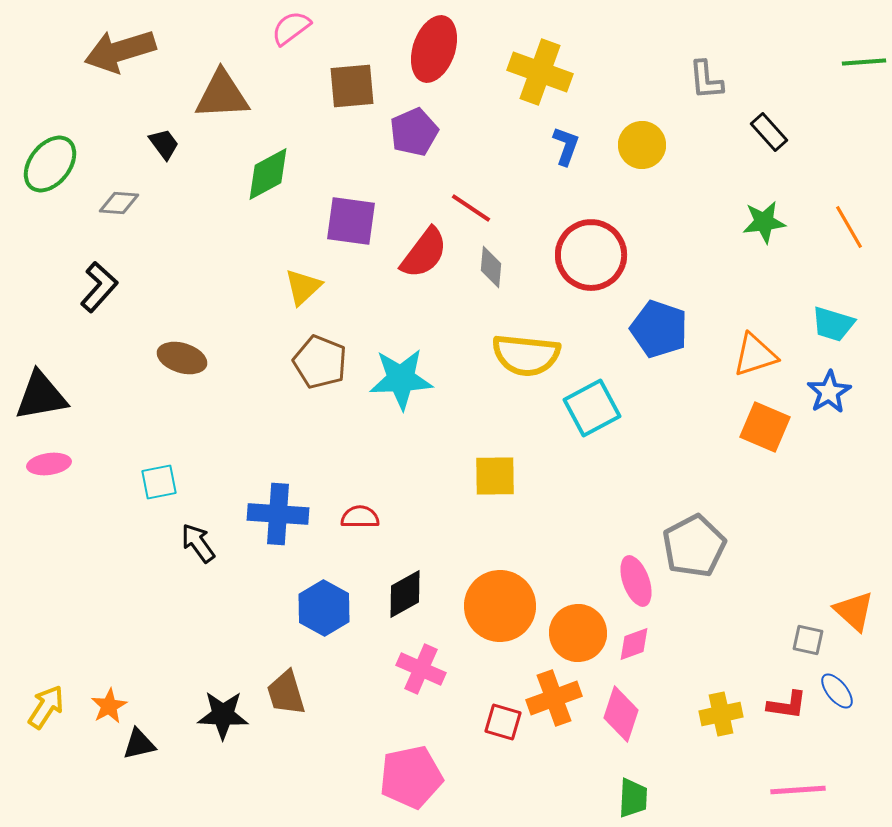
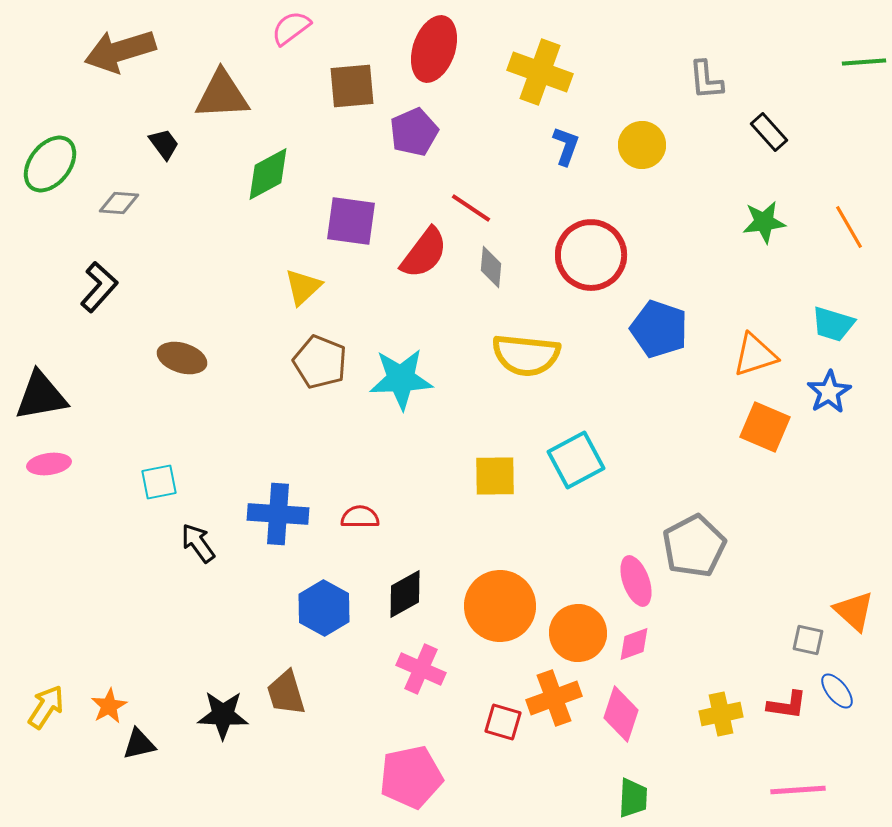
cyan square at (592, 408): moved 16 px left, 52 px down
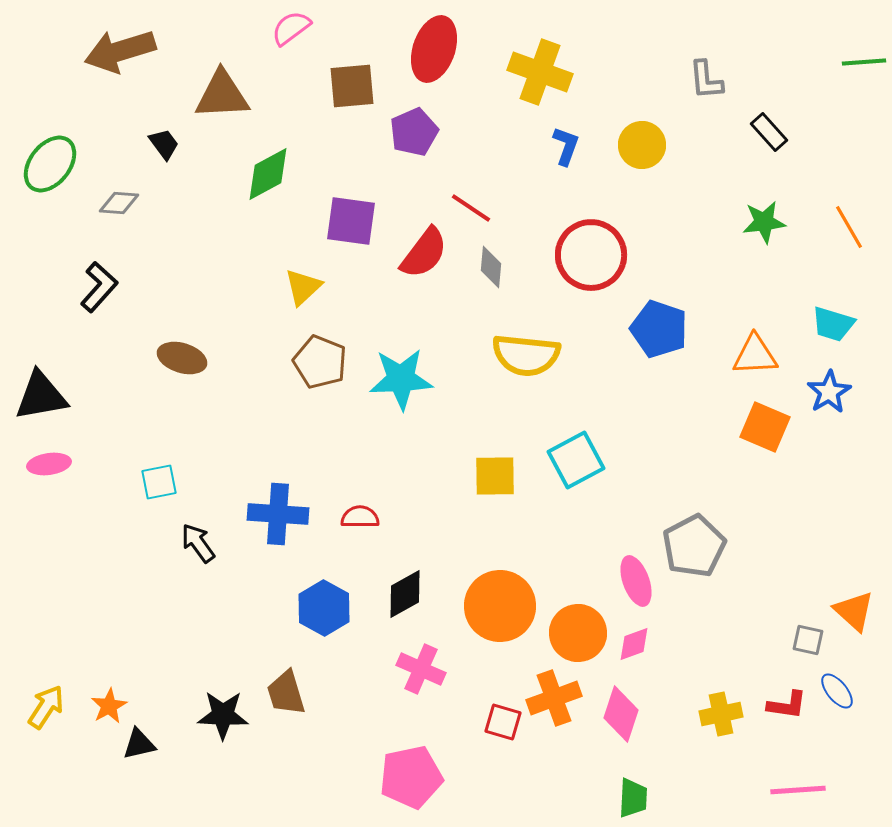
orange triangle at (755, 355): rotated 15 degrees clockwise
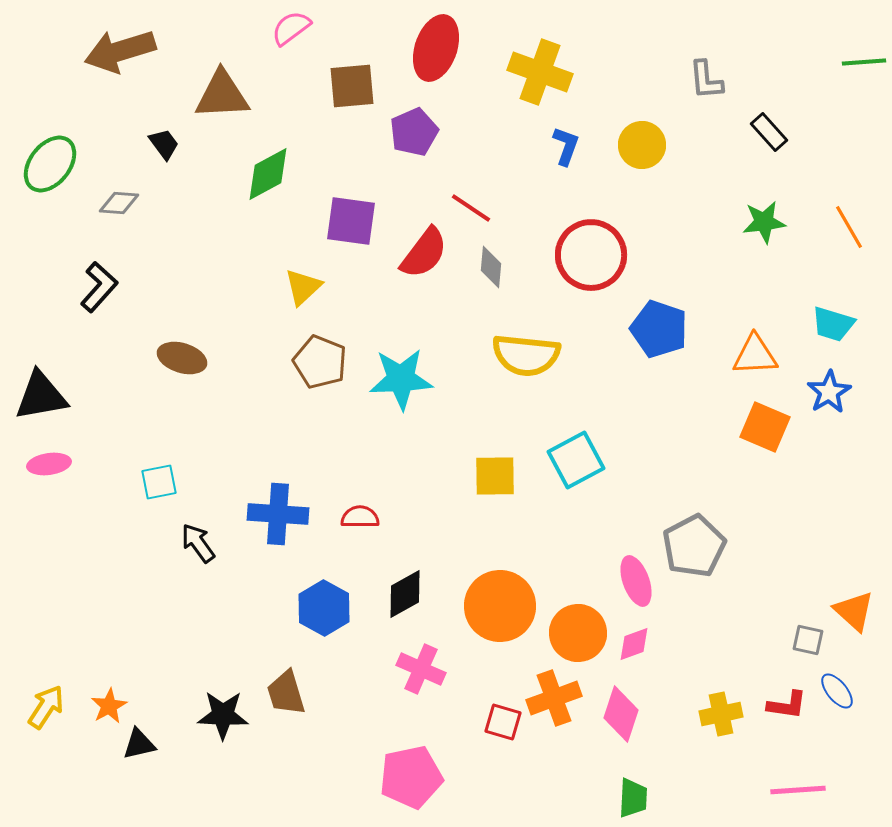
red ellipse at (434, 49): moved 2 px right, 1 px up
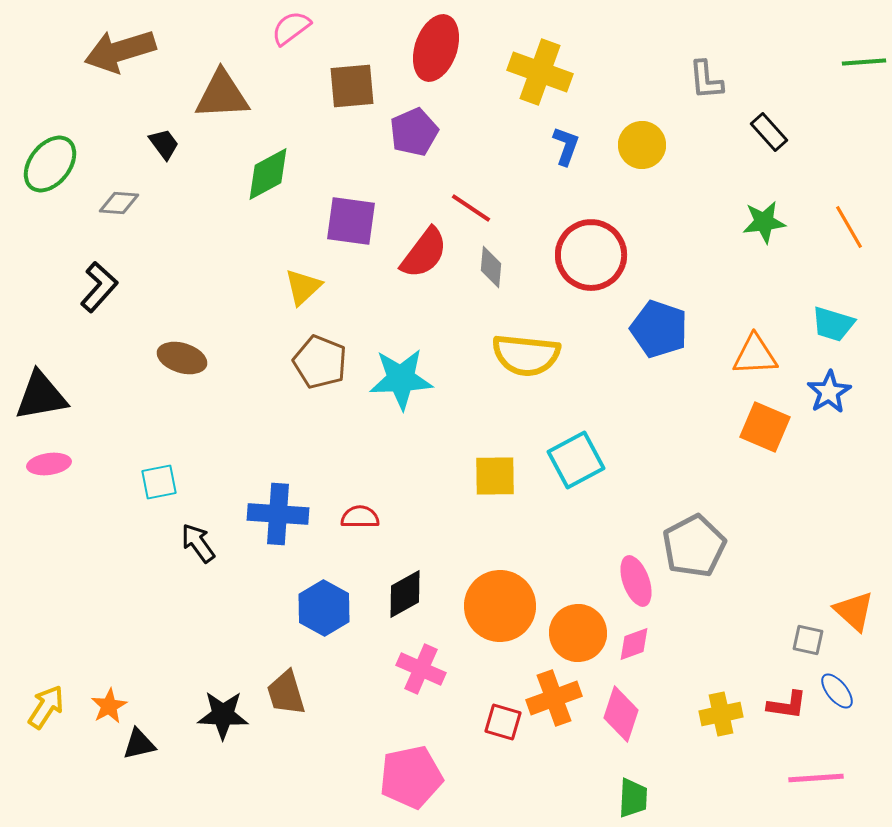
pink line at (798, 790): moved 18 px right, 12 px up
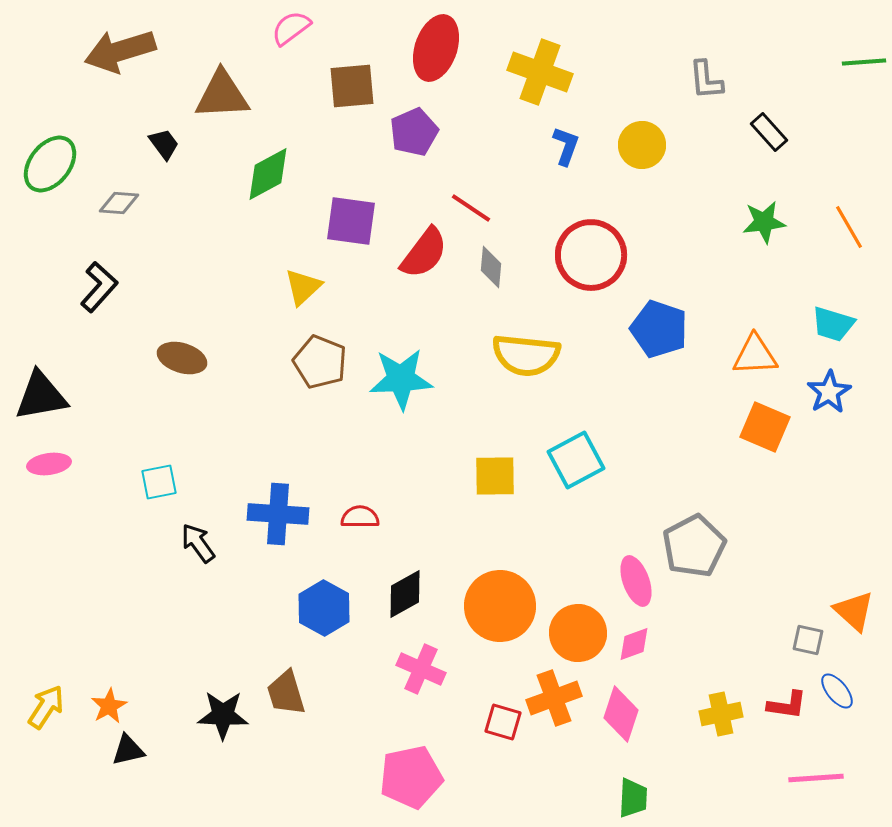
black triangle at (139, 744): moved 11 px left, 6 px down
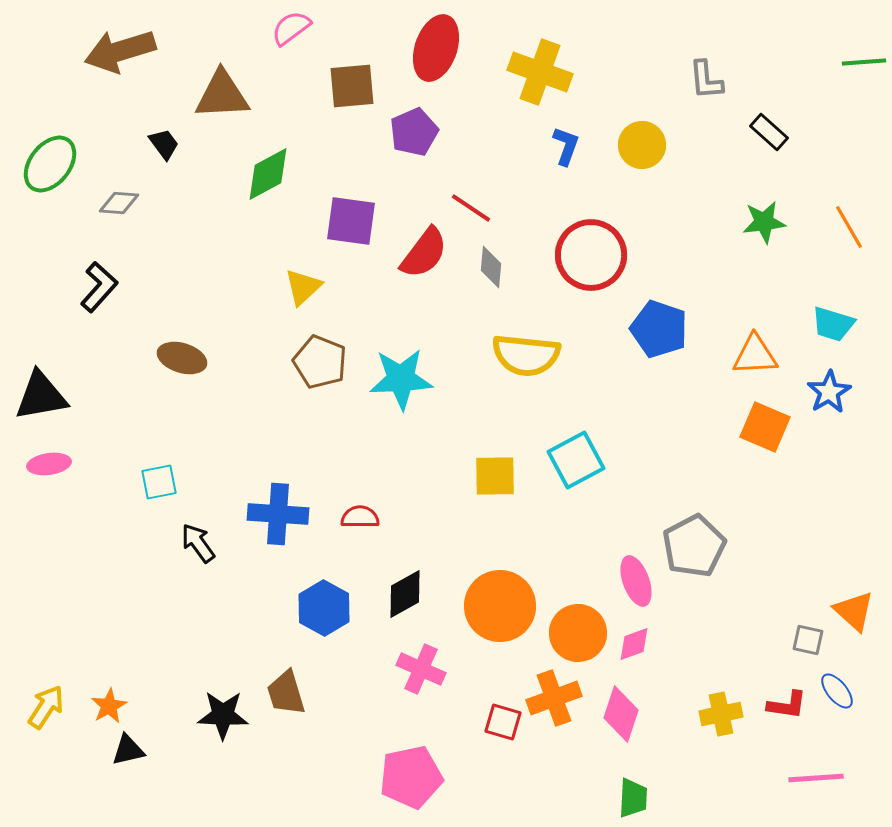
black rectangle at (769, 132): rotated 6 degrees counterclockwise
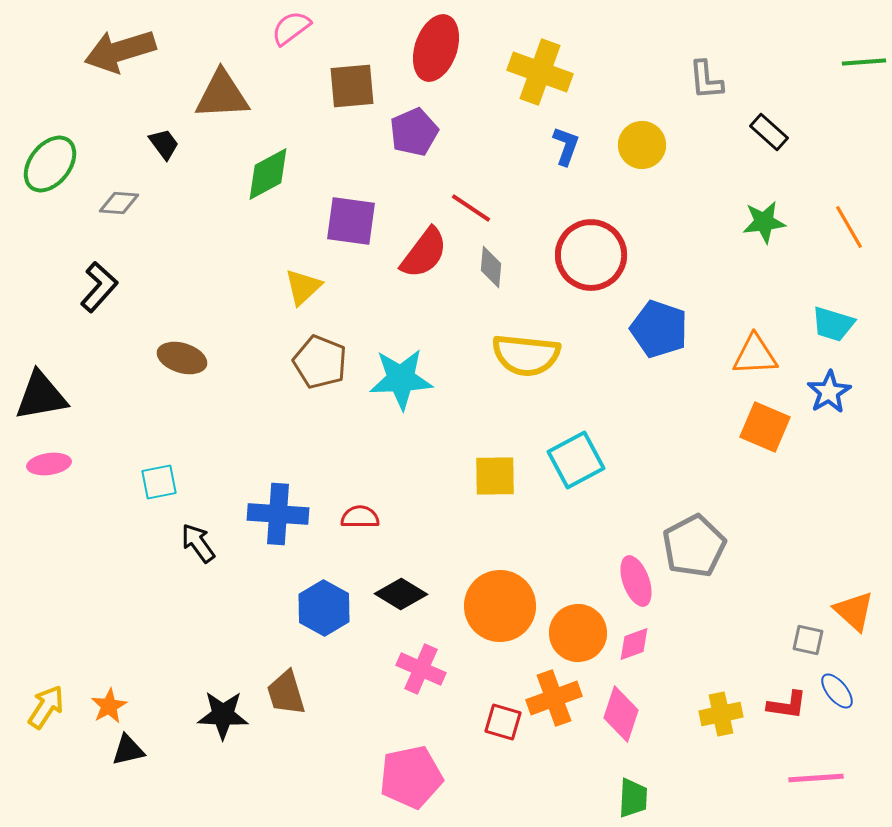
black diamond at (405, 594): moved 4 px left; rotated 60 degrees clockwise
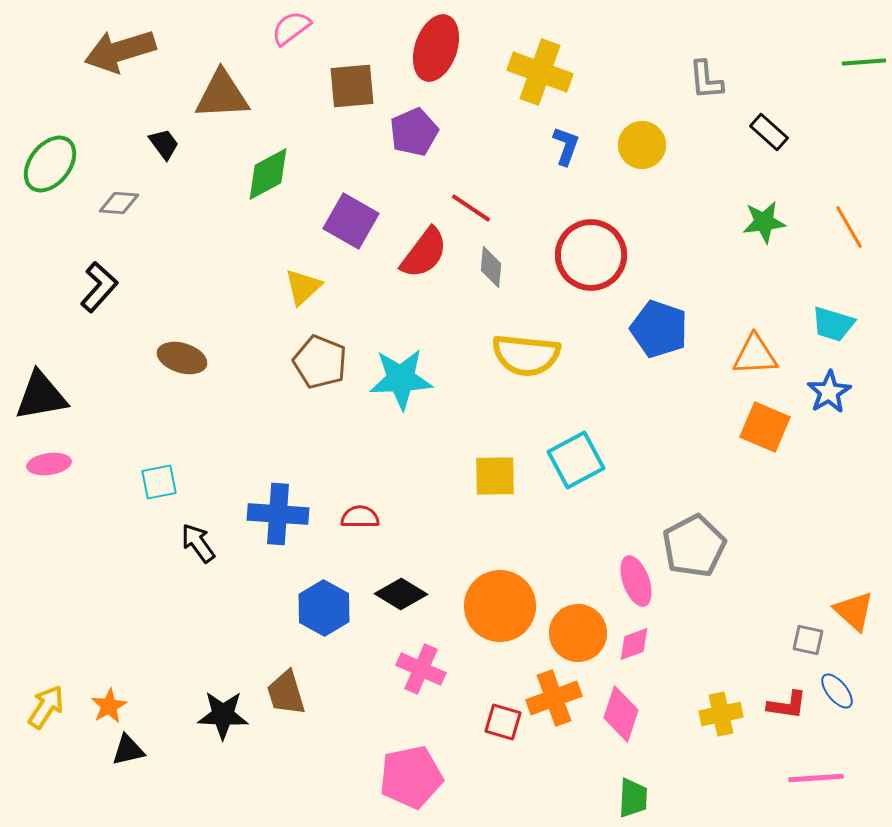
purple square at (351, 221): rotated 22 degrees clockwise
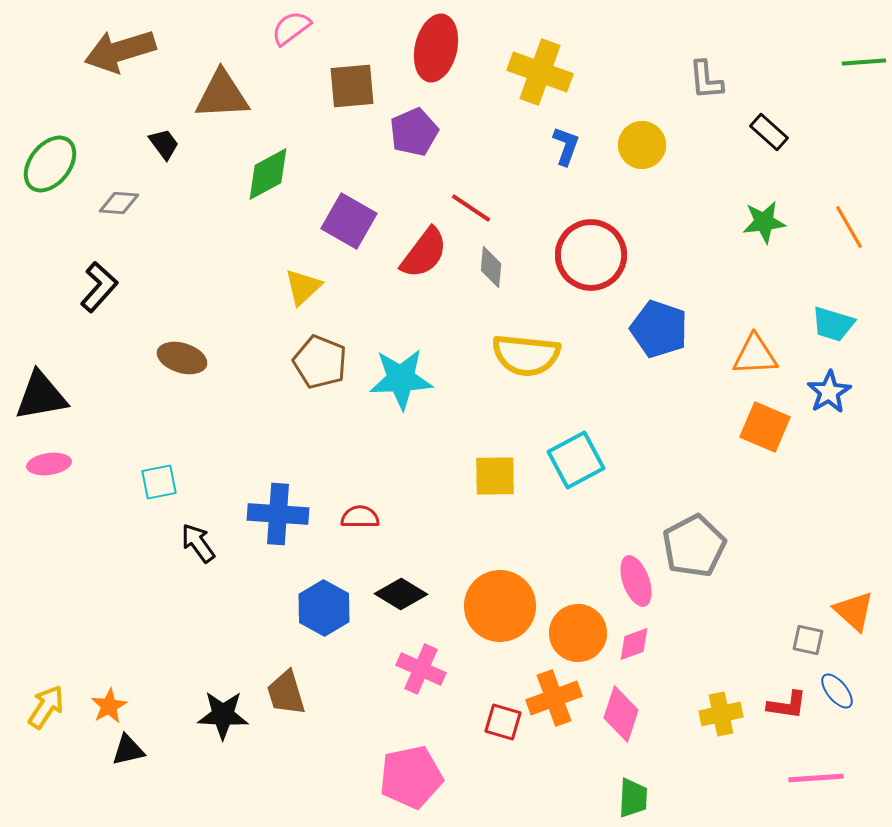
red ellipse at (436, 48): rotated 6 degrees counterclockwise
purple square at (351, 221): moved 2 px left
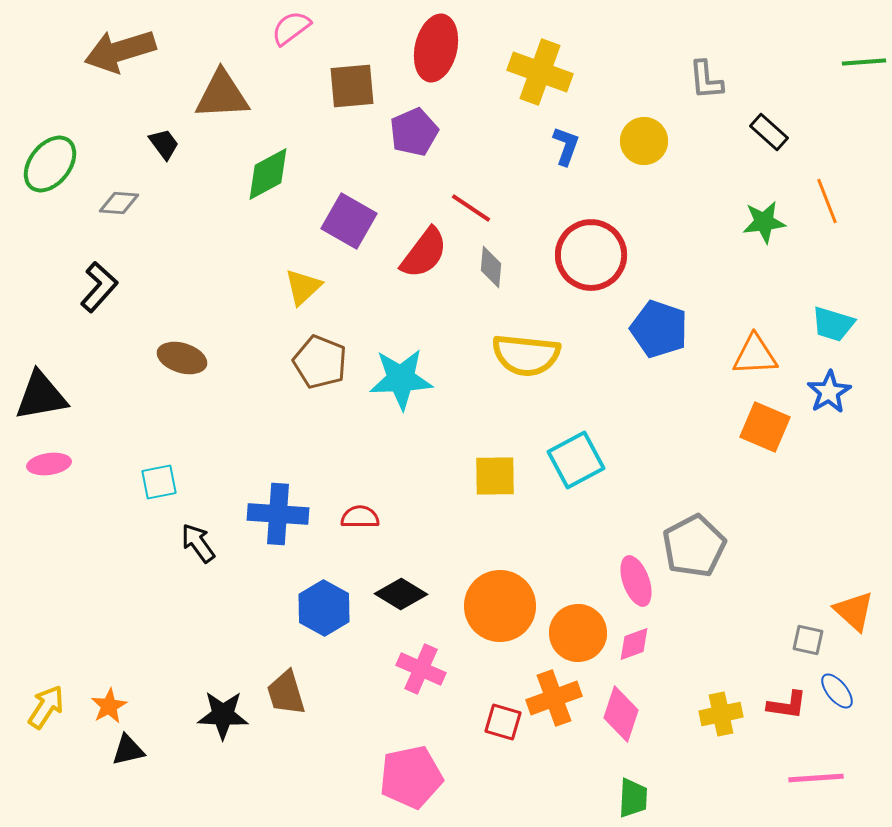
yellow circle at (642, 145): moved 2 px right, 4 px up
orange line at (849, 227): moved 22 px left, 26 px up; rotated 9 degrees clockwise
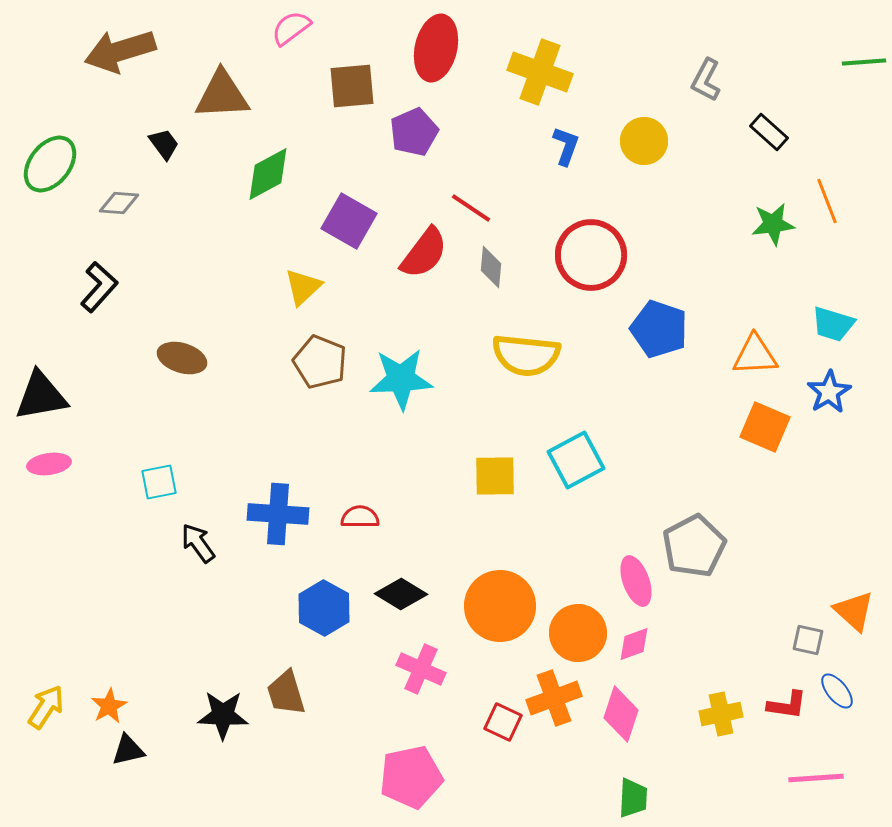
gray L-shape at (706, 80): rotated 33 degrees clockwise
green star at (764, 222): moved 9 px right, 2 px down
red square at (503, 722): rotated 9 degrees clockwise
